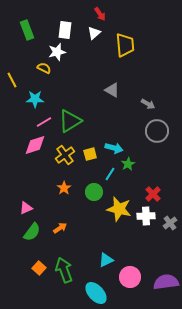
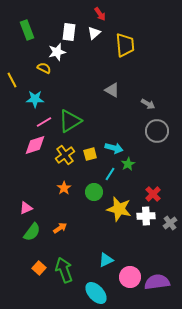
white rectangle: moved 4 px right, 2 px down
purple semicircle: moved 9 px left
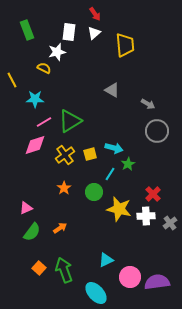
red arrow: moved 5 px left
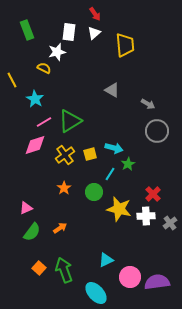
cyan star: rotated 30 degrees clockwise
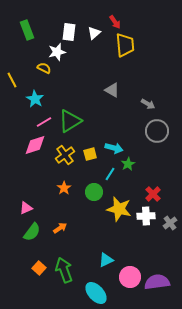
red arrow: moved 20 px right, 8 px down
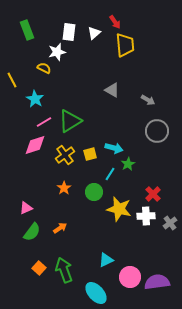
gray arrow: moved 4 px up
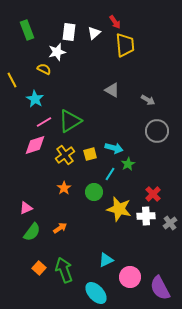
yellow semicircle: moved 1 px down
purple semicircle: moved 3 px right, 6 px down; rotated 110 degrees counterclockwise
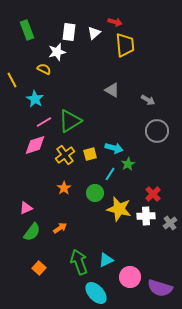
red arrow: rotated 40 degrees counterclockwise
green circle: moved 1 px right, 1 px down
green arrow: moved 15 px right, 8 px up
purple semicircle: rotated 45 degrees counterclockwise
